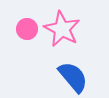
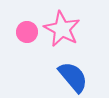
pink circle: moved 3 px down
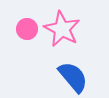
pink circle: moved 3 px up
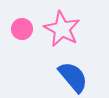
pink circle: moved 5 px left
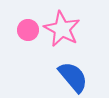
pink circle: moved 6 px right, 1 px down
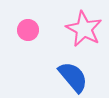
pink star: moved 22 px right
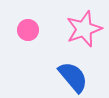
pink star: rotated 24 degrees clockwise
